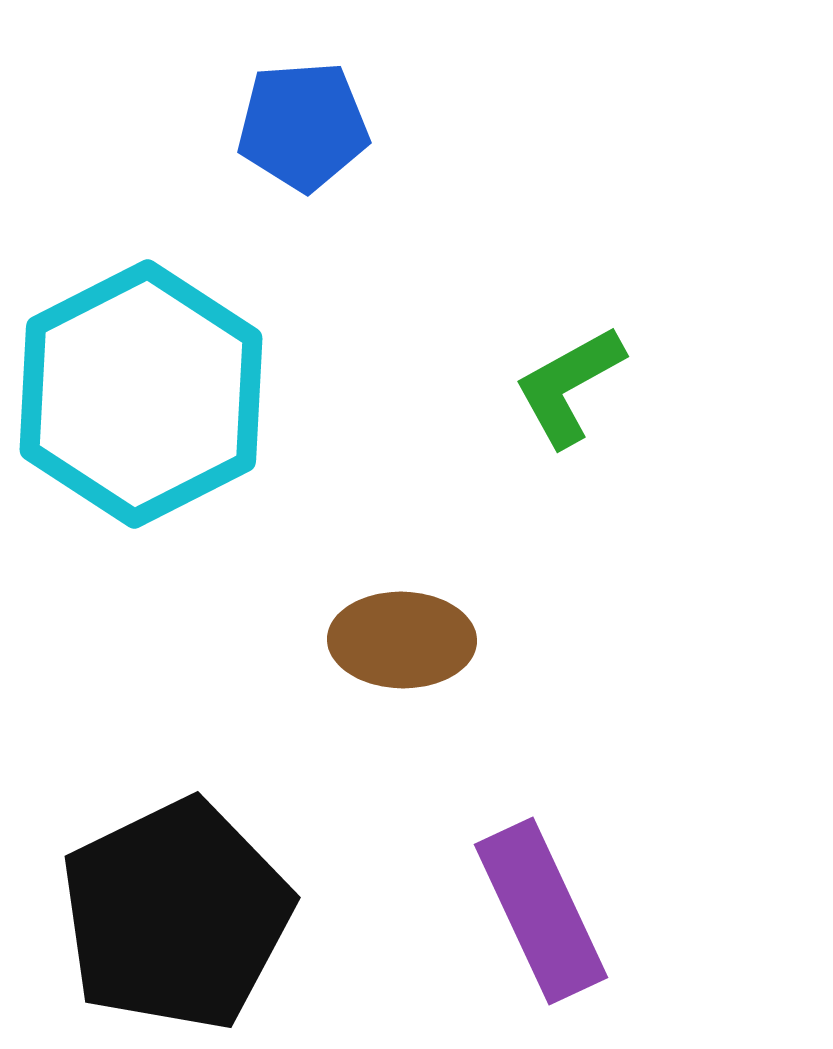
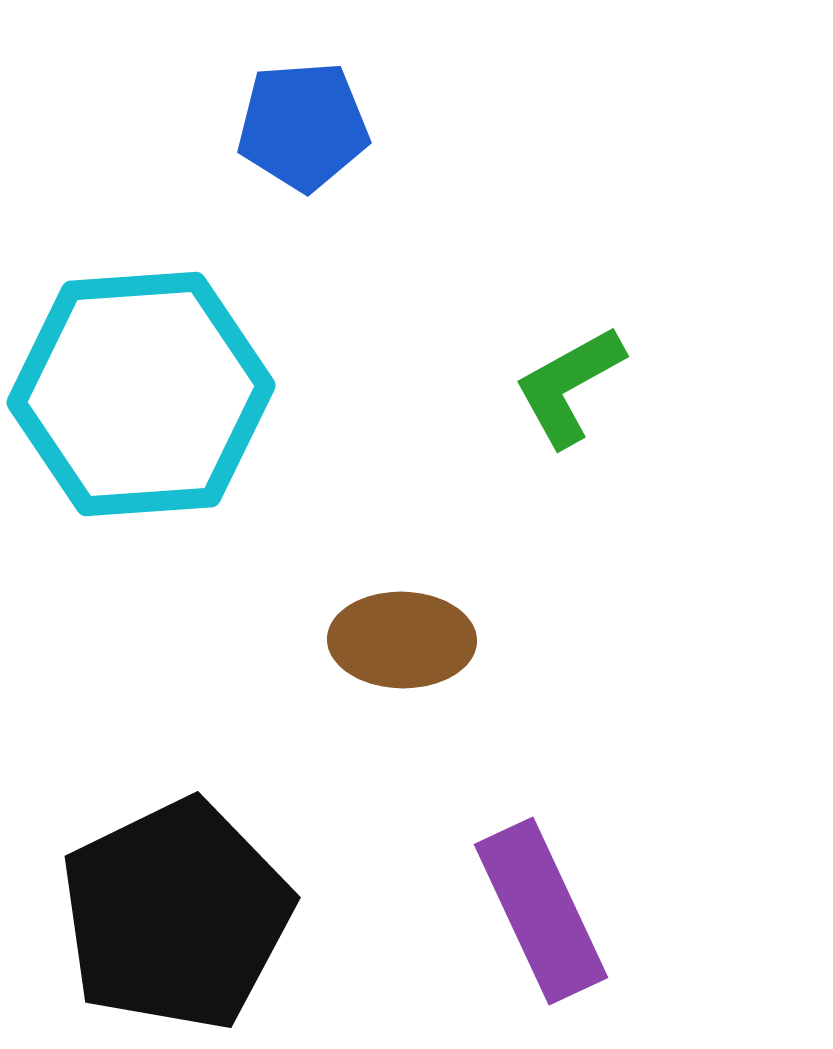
cyan hexagon: rotated 23 degrees clockwise
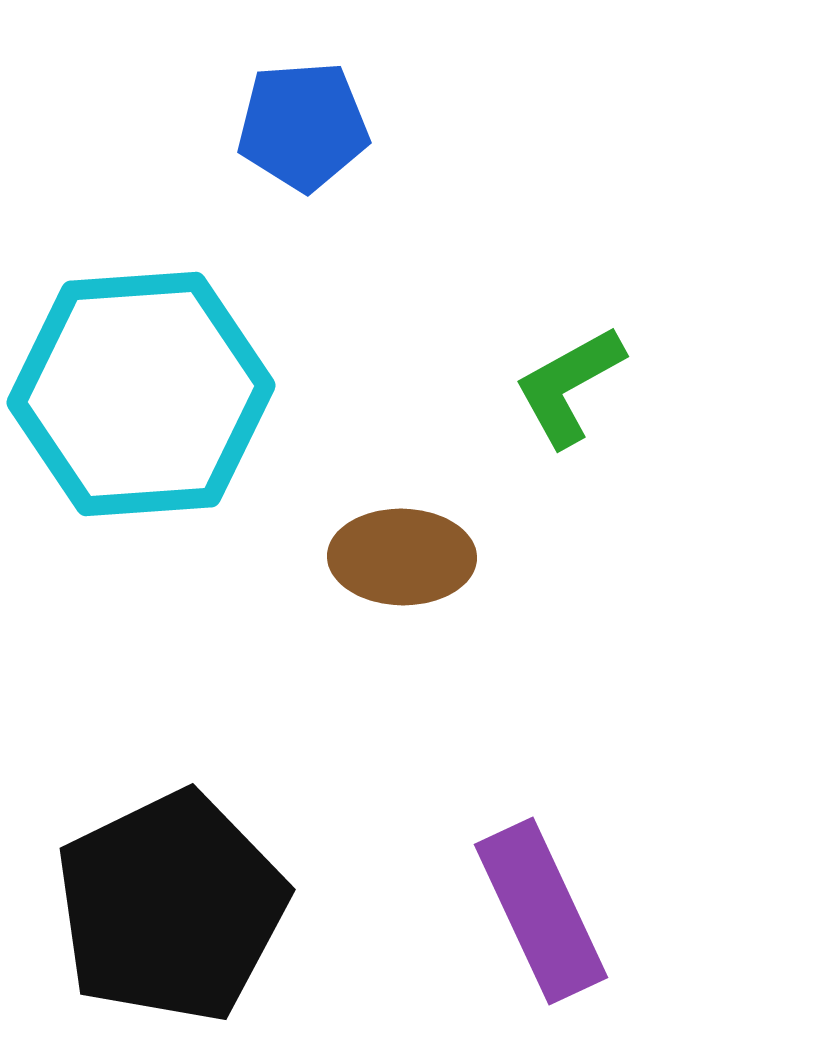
brown ellipse: moved 83 px up
black pentagon: moved 5 px left, 8 px up
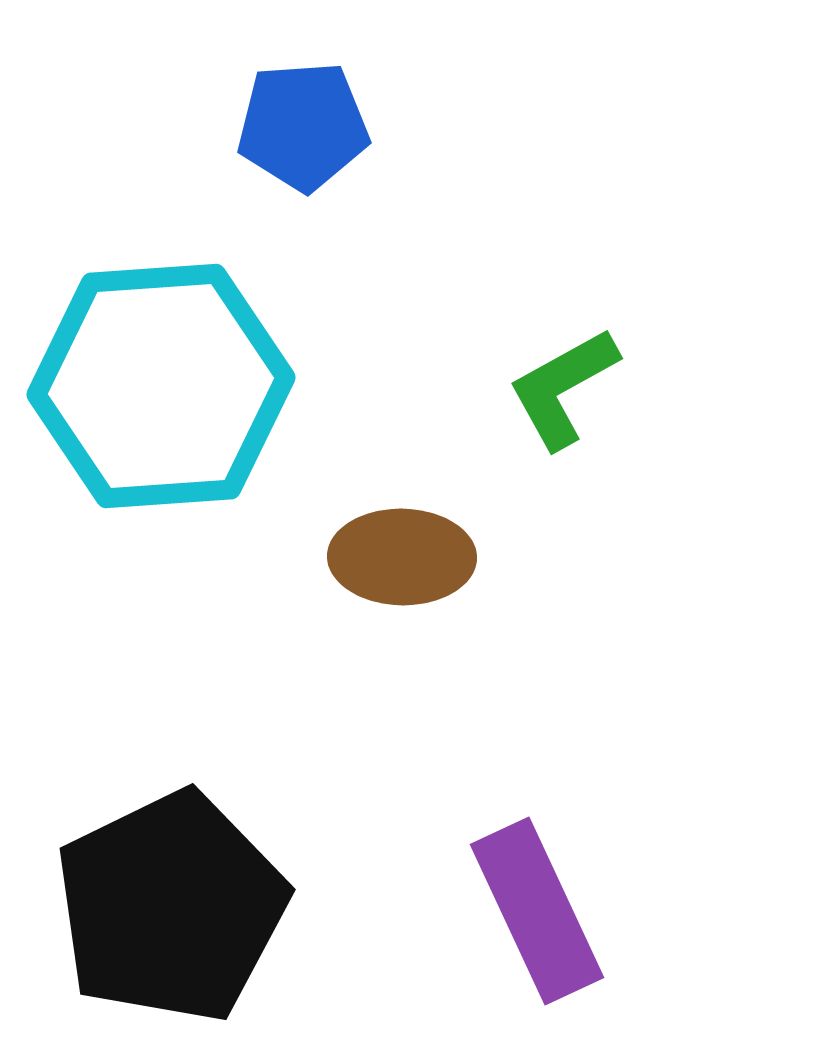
green L-shape: moved 6 px left, 2 px down
cyan hexagon: moved 20 px right, 8 px up
purple rectangle: moved 4 px left
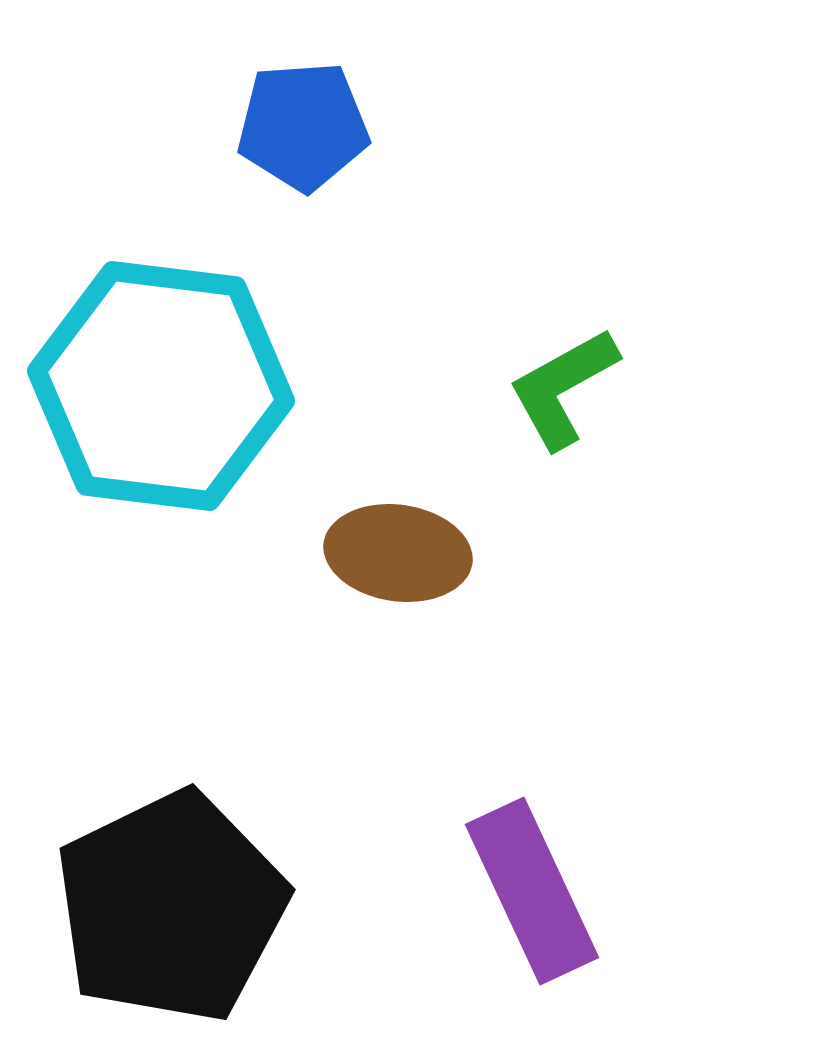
cyan hexagon: rotated 11 degrees clockwise
brown ellipse: moved 4 px left, 4 px up; rotated 7 degrees clockwise
purple rectangle: moved 5 px left, 20 px up
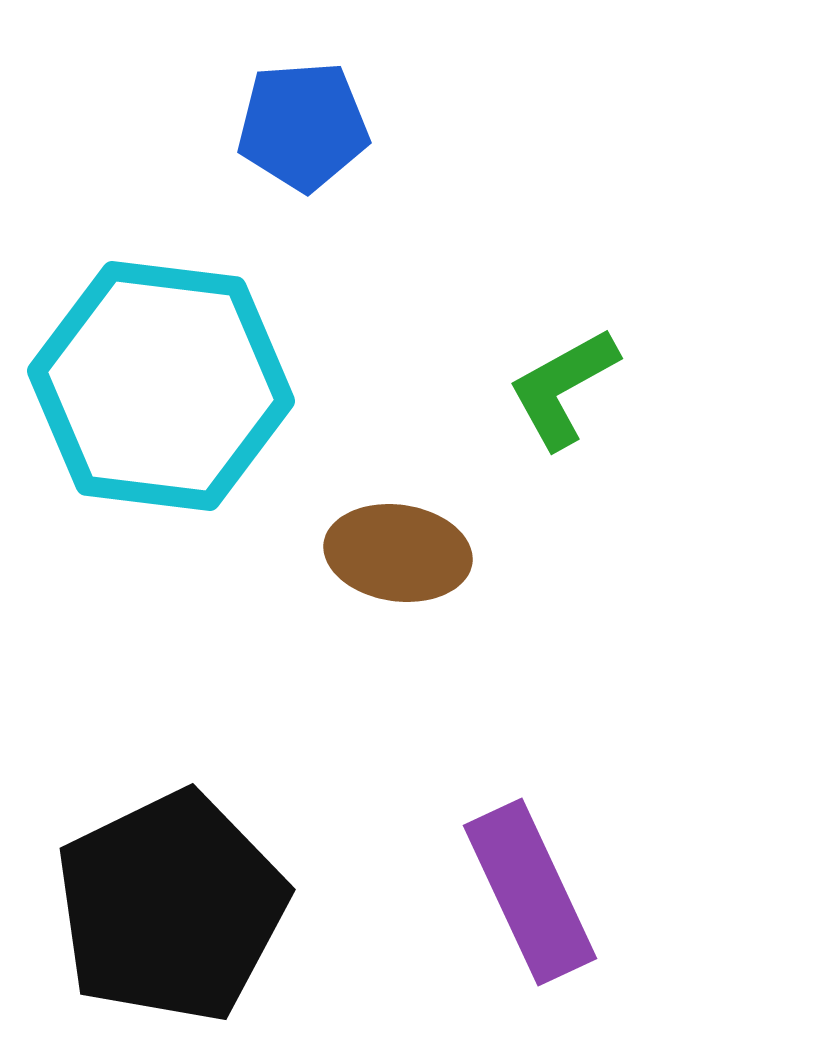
purple rectangle: moved 2 px left, 1 px down
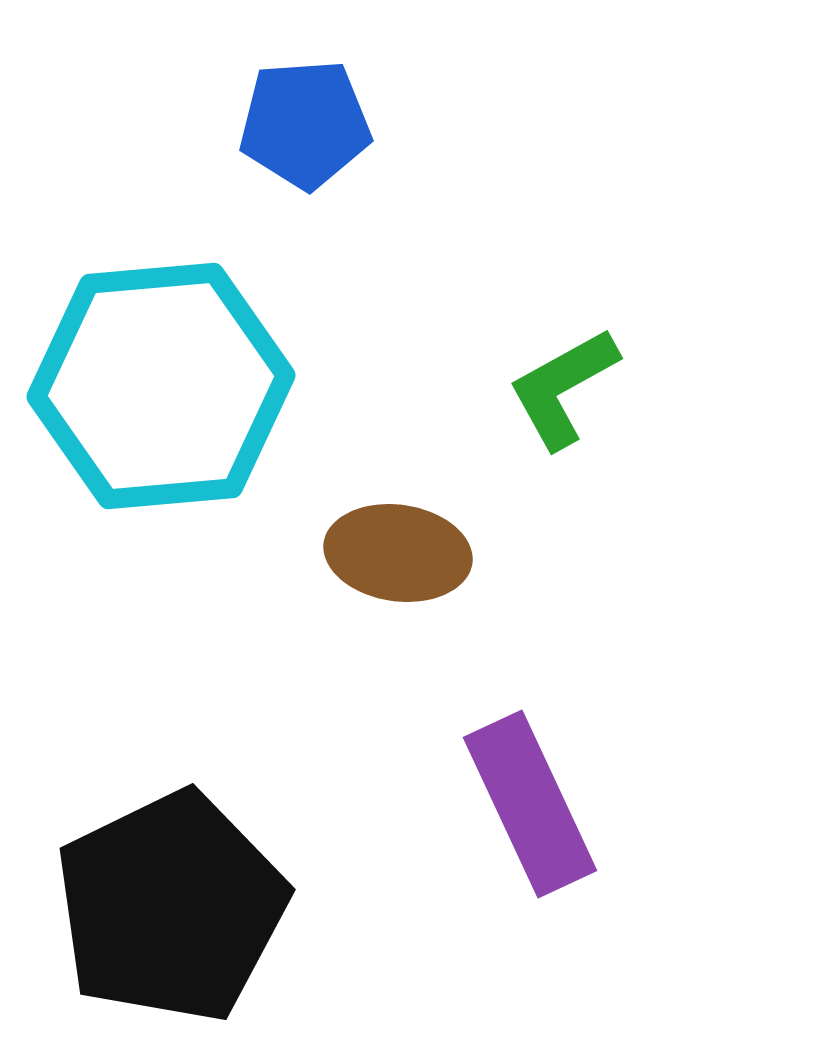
blue pentagon: moved 2 px right, 2 px up
cyan hexagon: rotated 12 degrees counterclockwise
purple rectangle: moved 88 px up
